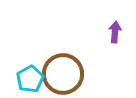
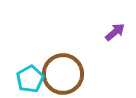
purple arrow: rotated 45 degrees clockwise
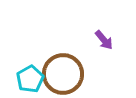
purple arrow: moved 11 px left, 8 px down; rotated 90 degrees clockwise
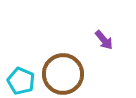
cyan pentagon: moved 9 px left, 2 px down; rotated 20 degrees counterclockwise
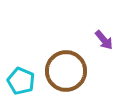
brown circle: moved 3 px right, 3 px up
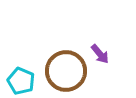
purple arrow: moved 4 px left, 14 px down
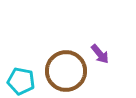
cyan pentagon: rotated 12 degrees counterclockwise
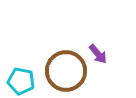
purple arrow: moved 2 px left
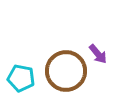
cyan pentagon: moved 3 px up
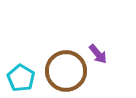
cyan pentagon: rotated 20 degrees clockwise
